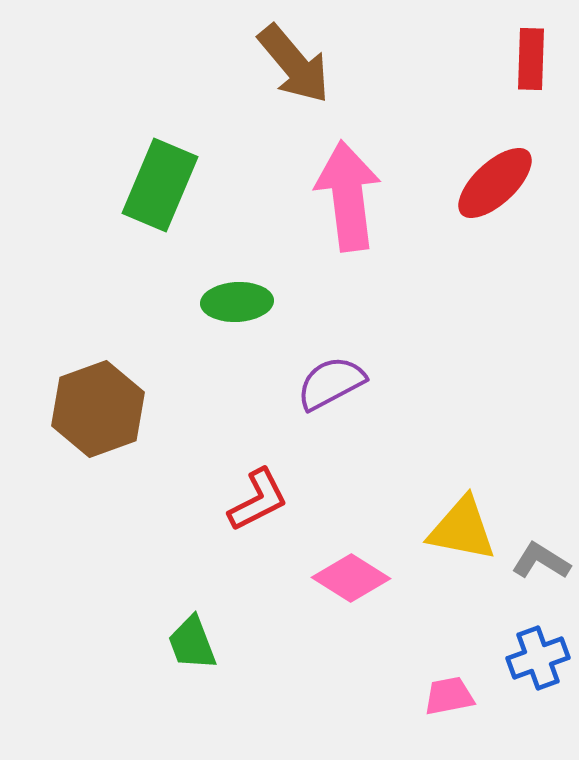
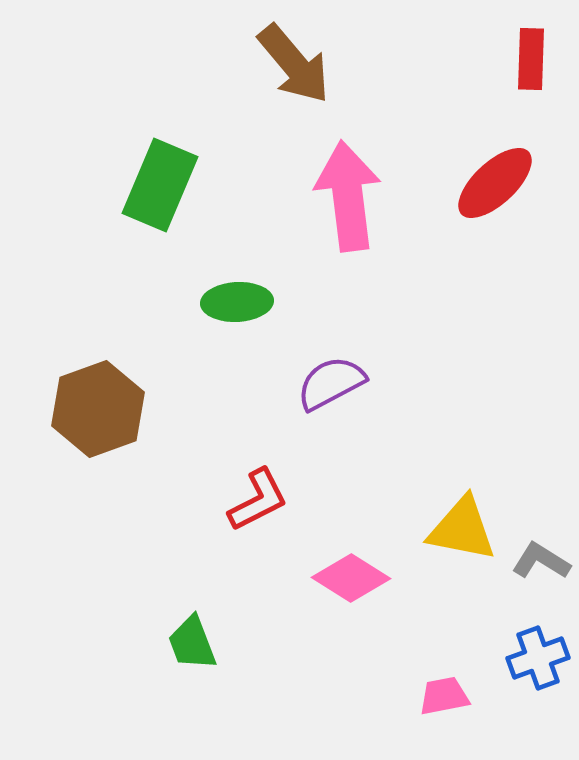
pink trapezoid: moved 5 px left
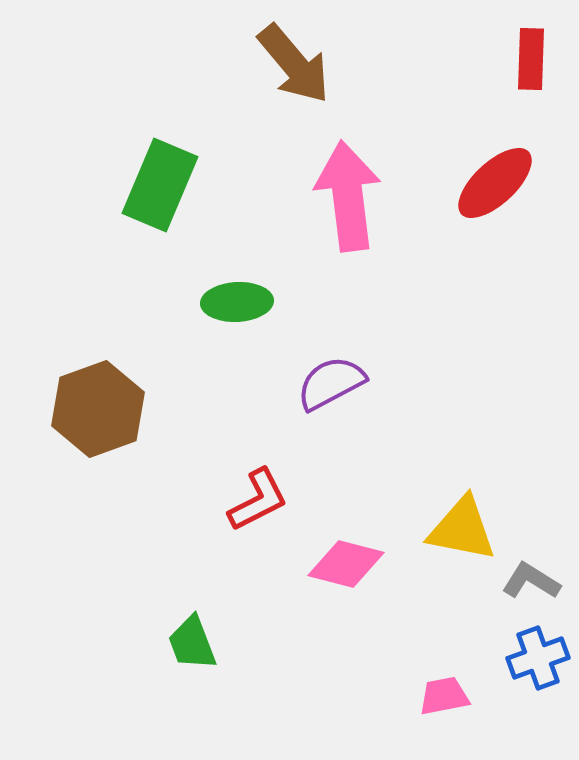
gray L-shape: moved 10 px left, 20 px down
pink diamond: moved 5 px left, 14 px up; rotated 18 degrees counterclockwise
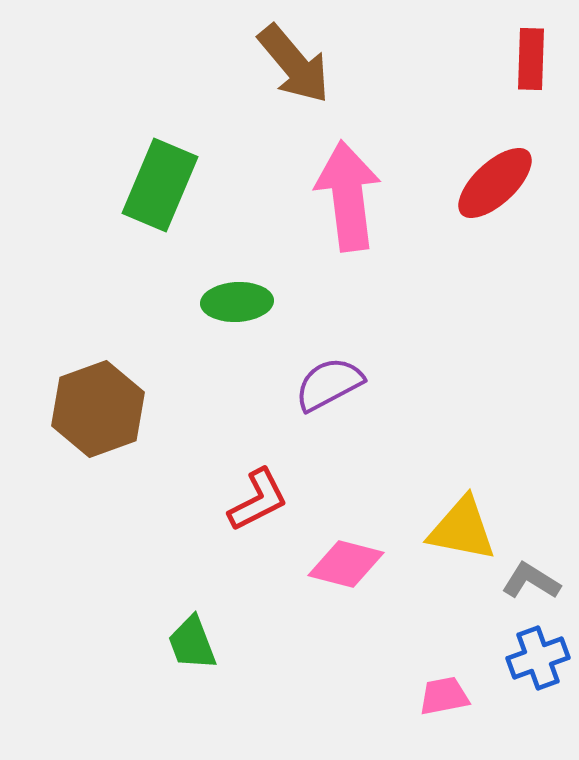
purple semicircle: moved 2 px left, 1 px down
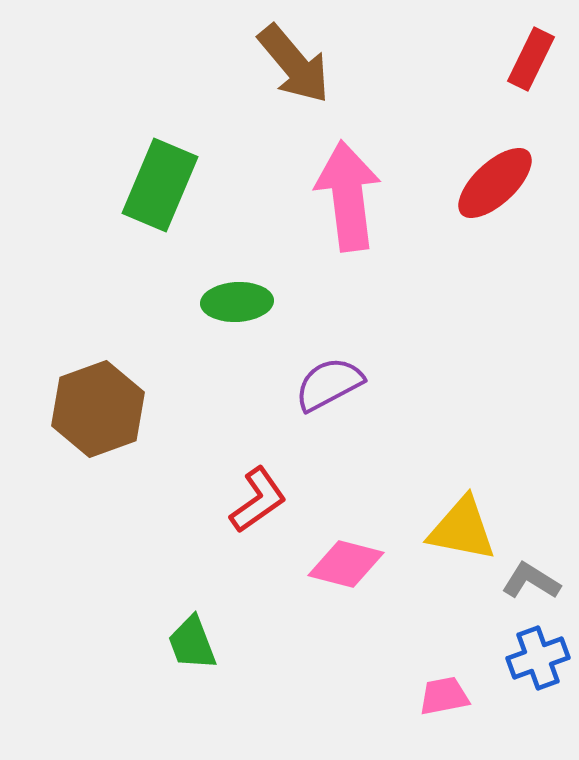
red rectangle: rotated 24 degrees clockwise
red L-shape: rotated 8 degrees counterclockwise
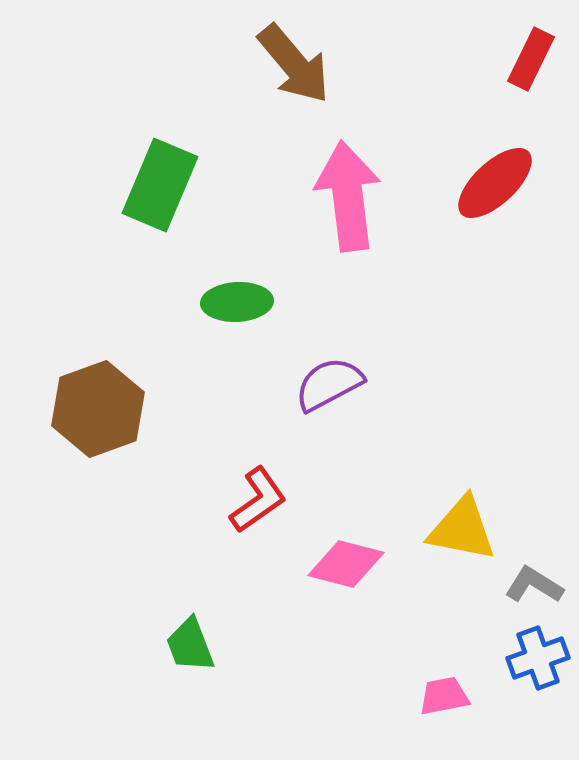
gray L-shape: moved 3 px right, 4 px down
green trapezoid: moved 2 px left, 2 px down
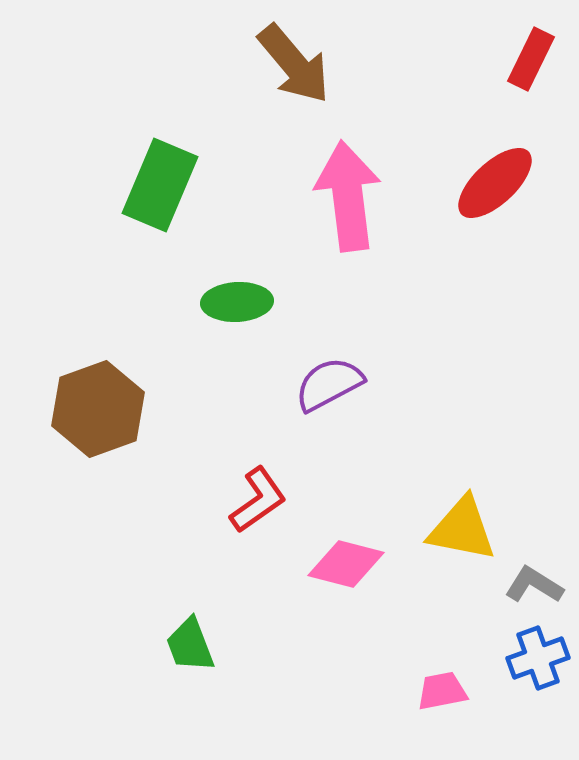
pink trapezoid: moved 2 px left, 5 px up
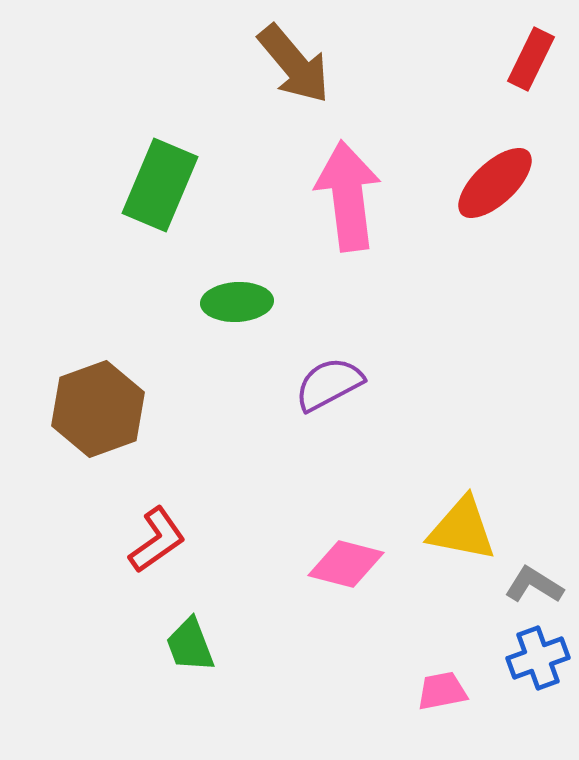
red L-shape: moved 101 px left, 40 px down
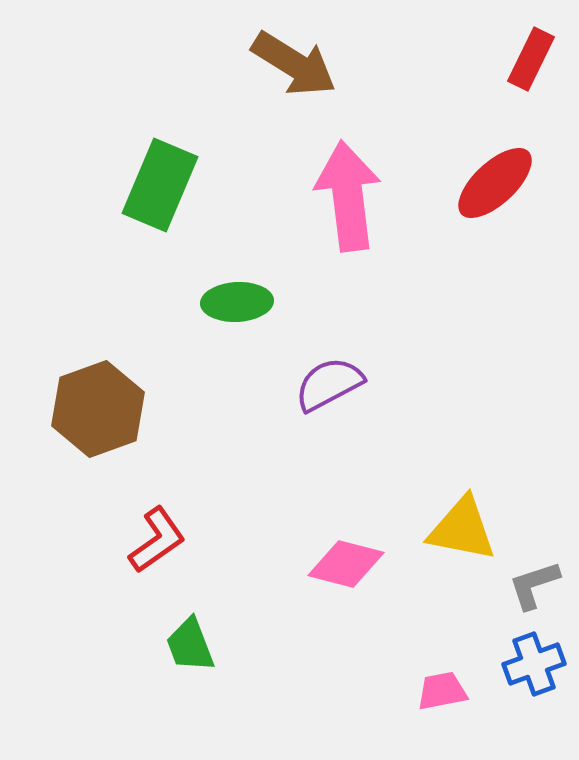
brown arrow: rotated 18 degrees counterclockwise
gray L-shape: rotated 50 degrees counterclockwise
blue cross: moved 4 px left, 6 px down
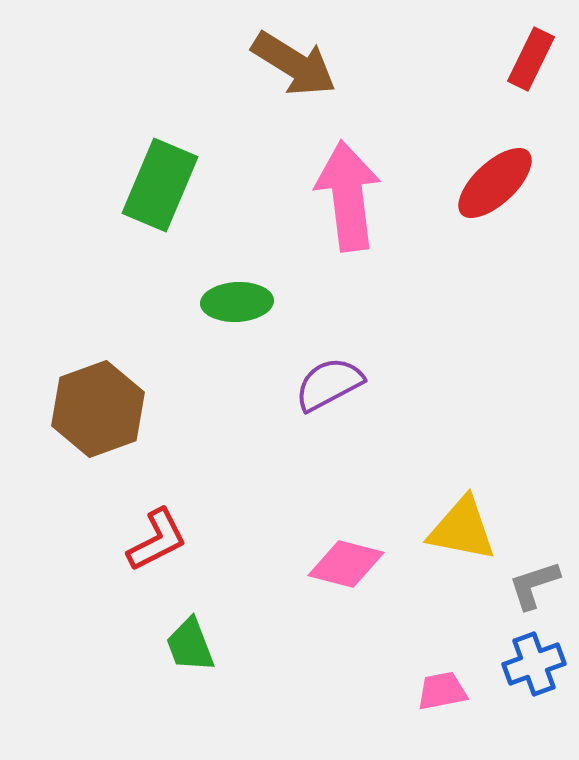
red L-shape: rotated 8 degrees clockwise
